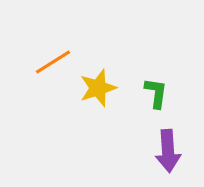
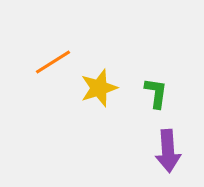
yellow star: moved 1 px right
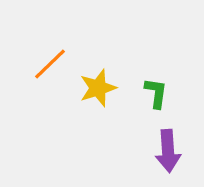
orange line: moved 3 px left, 2 px down; rotated 12 degrees counterclockwise
yellow star: moved 1 px left
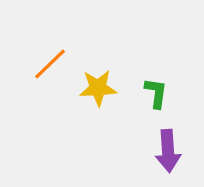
yellow star: rotated 15 degrees clockwise
